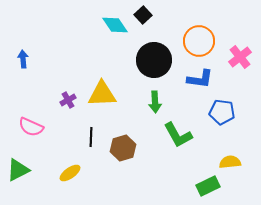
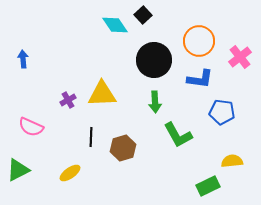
yellow semicircle: moved 2 px right, 1 px up
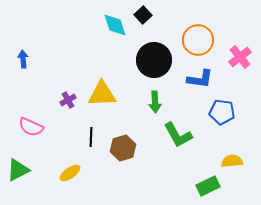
cyan diamond: rotated 16 degrees clockwise
orange circle: moved 1 px left, 1 px up
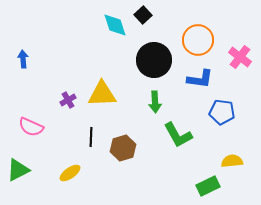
pink cross: rotated 15 degrees counterclockwise
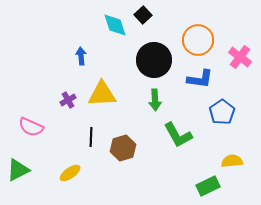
blue arrow: moved 58 px right, 3 px up
green arrow: moved 2 px up
blue pentagon: rotated 30 degrees clockwise
